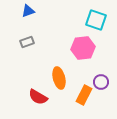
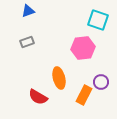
cyan square: moved 2 px right
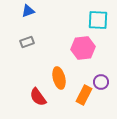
cyan square: rotated 15 degrees counterclockwise
red semicircle: rotated 24 degrees clockwise
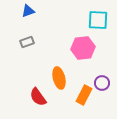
purple circle: moved 1 px right, 1 px down
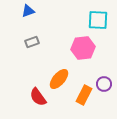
gray rectangle: moved 5 px right
orange ellipse: moved 1 px down; rotated 55 degrees clockwise
purple circle: moved 2 px right, 1 px down
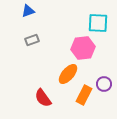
cyan square: moved 3 px down
gray rectangle: moved 2 px up
orange ellipse: moved 9 px right, 5 px up
red semicircle: moved 5 px right, 1 px down
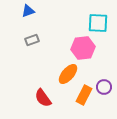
purple circle: moved 3 px down
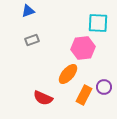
red semicircle: rotated 30 degrees counterclockwise
